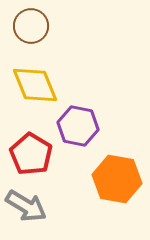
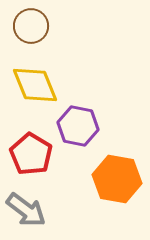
gray arrow: moved 4 px down; rotated 6 degrees clockwise
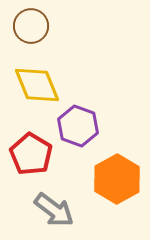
yellow diamond: moved 2 px right
purple hexagon: rotated 9 degrees clockwise
orange hexagon: rotated 21 degrees clockwise
gray arrow: moved 28 px right
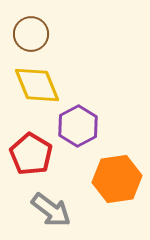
brown circle: moved 8 px down
purple hexagon: rotated 12 degrees clockwise
orange hexagon: rotated 21 degrees clockwise
gray arrow: moved 3 px left
